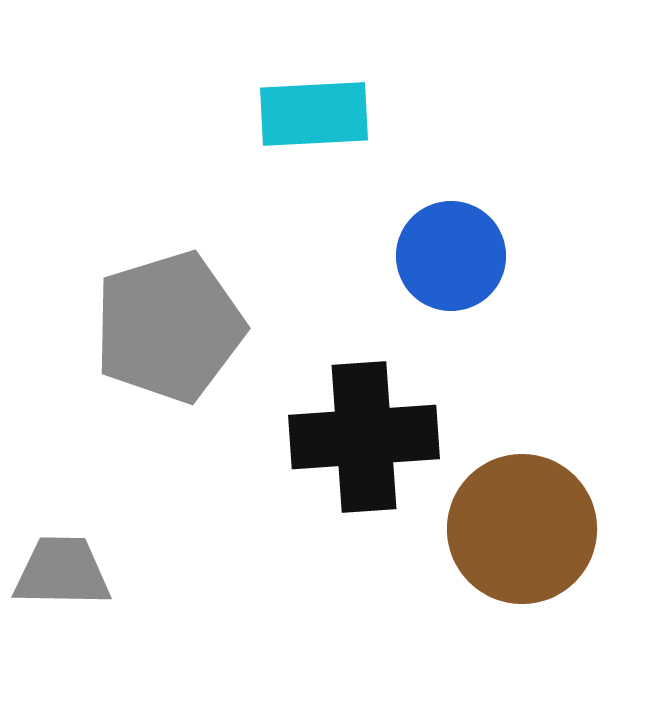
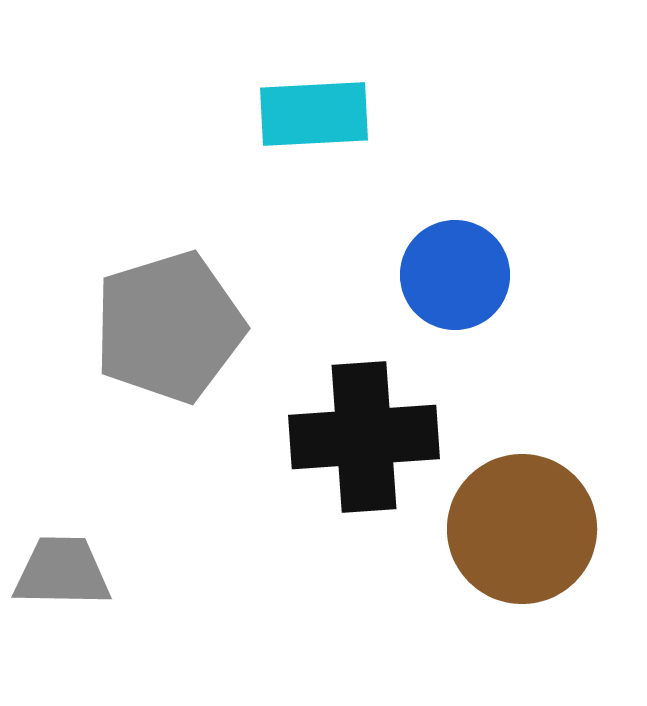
blue circle: moved 4 px right, 19 px down
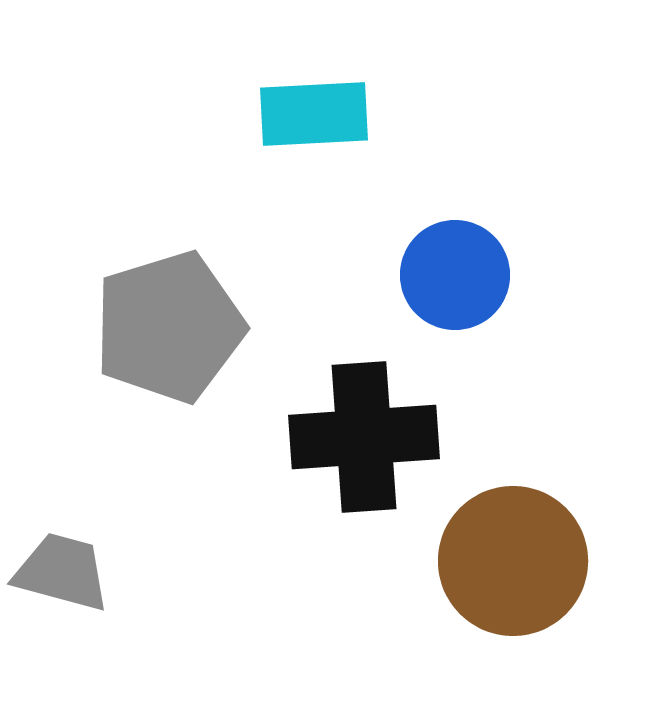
brown circle: moved 9 px left, 32 px down
gray trapezoid: rotated 14 degrees clockwise
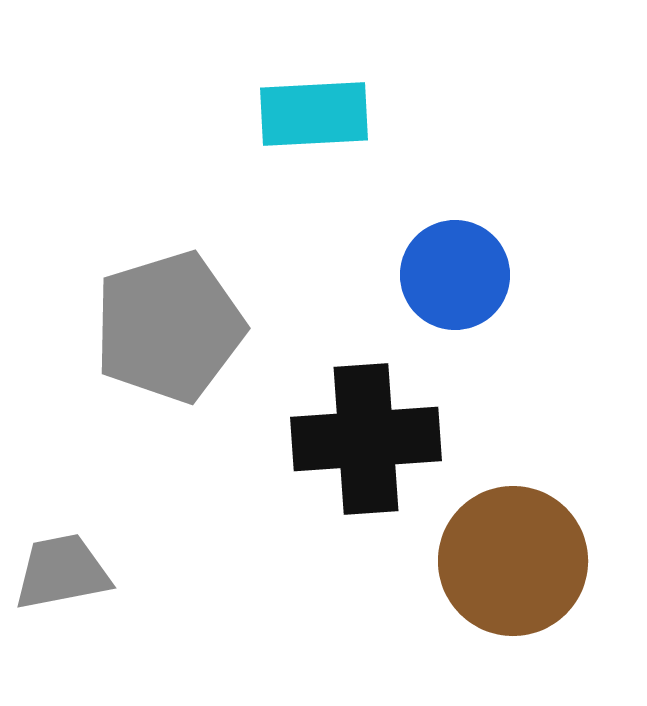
black cross: moved 2 px right, 2 px down
gray trapezoid: rotated 26 degrees counterclockwise
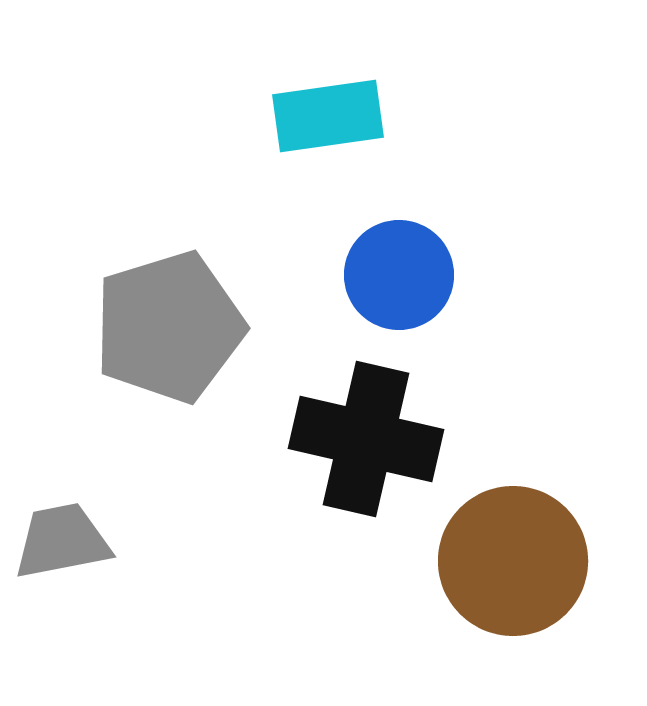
cyan rectangle: moved 14 px right, 2 px down; rotated 5 degrees counterclockwise
blue circle: moved 56 px left
black cross: rotated 17 degrees clockwise
gray trapezoid: moved 31 px up
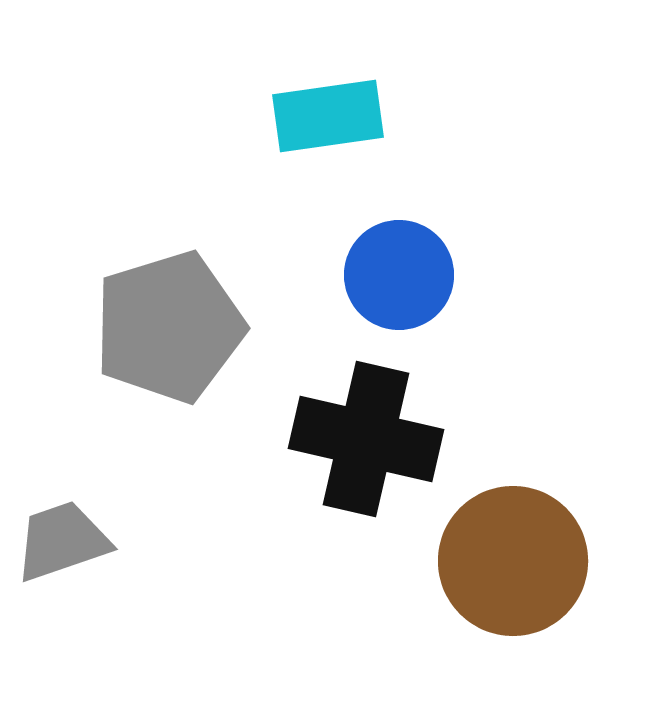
gray trapezoid: rotated 8 degrees counterclockwise
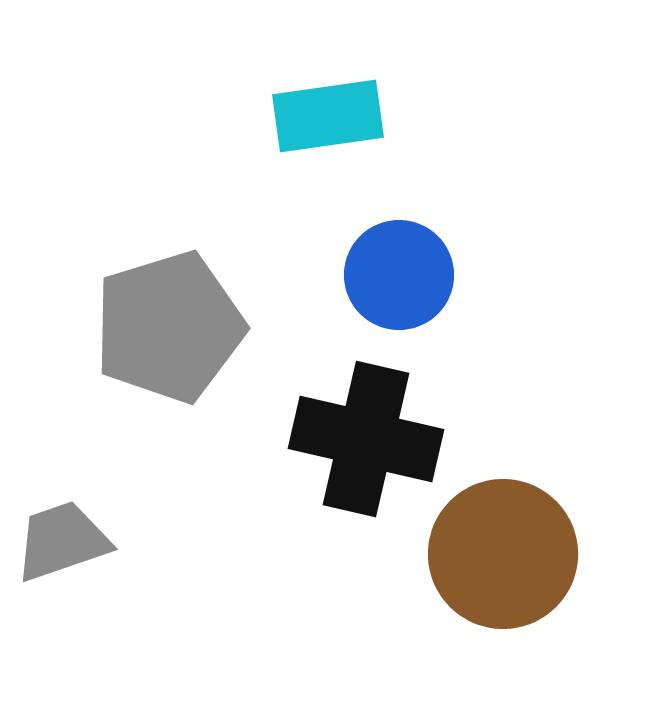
brown circle: moved 10 px left, 7 px up
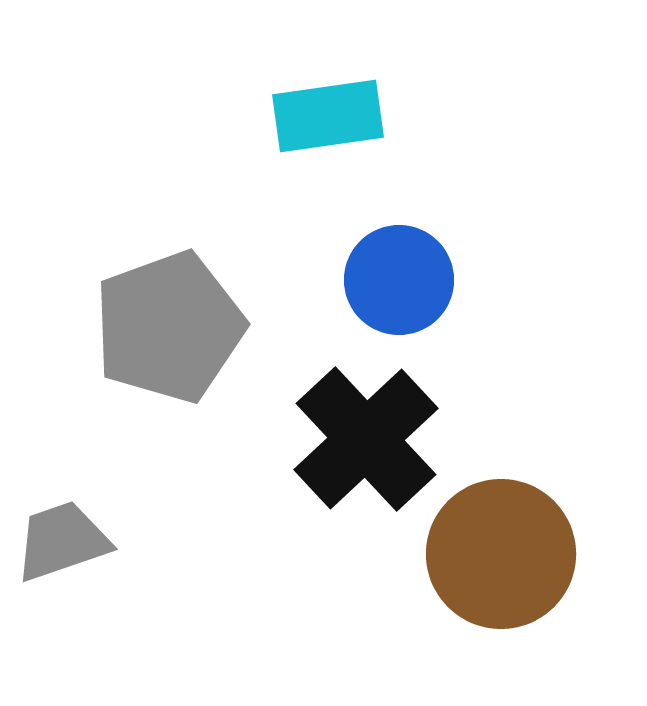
blue circle: moved 5 px down
gray pentagon: rotated 3 degrees counterclockwise
black cross: rotated 34 degrees clockwise
brown circle: moved 2 px left
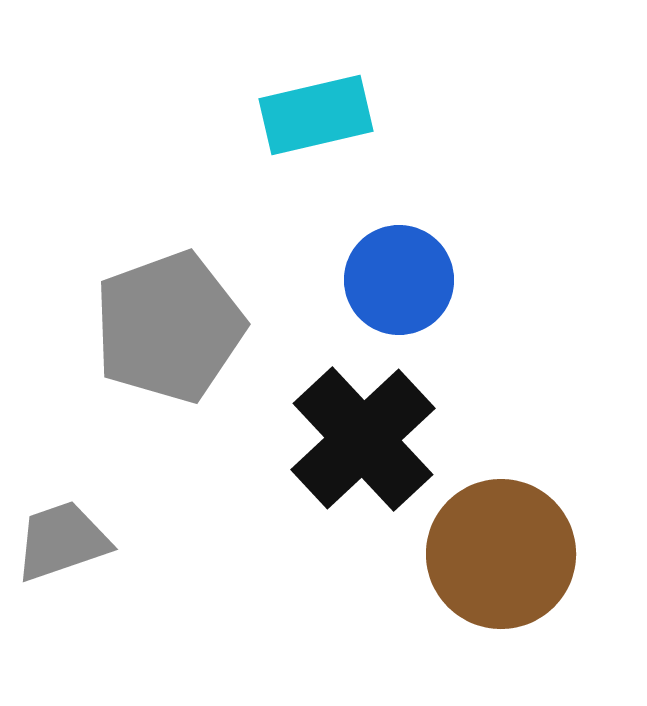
cyan rectangle: moved 12 px left, 1 px up; rotated 5 degrees counterclockwise
black cross: moved 3 px left
